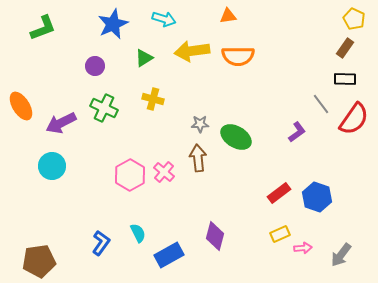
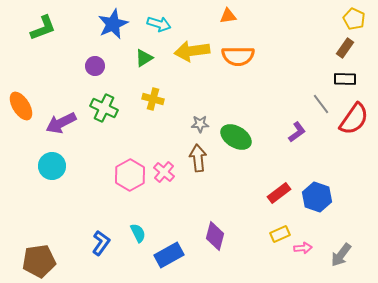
cyan arrow: moved 5 px left, 5 px down
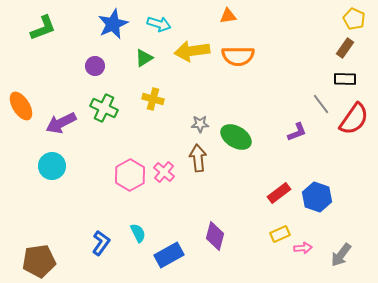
purple L-shape: rotated 15 degrees clockwise
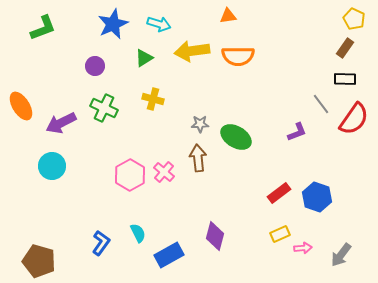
brown pentagon: rotated 24 degrees clockwise
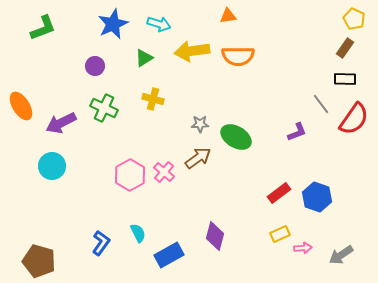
brown arrow: rotated 60 degrees clockwise
gray arrow: rotated 20 degrees clockwise
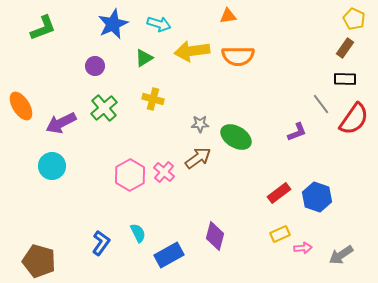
green cross: rotated 24 degrees clockwise
